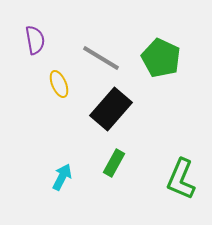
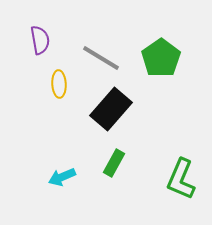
purple semicircle: moved 5 px right
green pentagon: rotated 12 degrees clockwise
yellow ellipse: rotated 20 degrees clockwise
cyan arrow: rotated 140 degrees counterclockwise
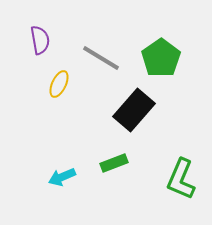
yellow ellipse: rotated 28 degrees clockwise
black rectangle: moved 23 px right, 1 px down
green rectangle: rotated 40 degrees clockwise
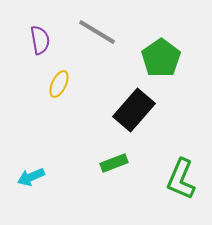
gray line: moved 4 px left, 26 px up
cyan arrow: moved 31 px left
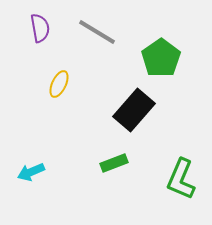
purple semicircle: moved 12 px up
cyan arrow: moved 5 px up
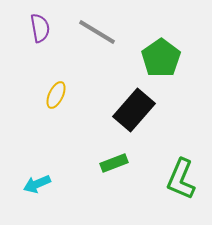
yellow ellipse: moved 3 px left, 11 px down
cyan arrow: moved 6 px right, 12 px down
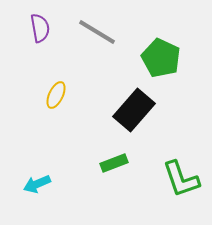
green pentagon: rotated 12 degrees counterclockwise
green L-shape: rotated 42 degrees counterclockwise
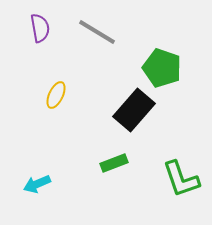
green pentagon: moved 1 px right, 10 px down; rotated 6 degrees counterclockwise
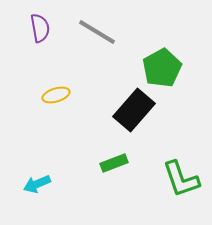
green pentagon: rotated 24 degrees clockwise
yellow ellipse: rotated 48 degrees clockwise
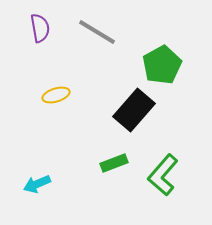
green pentagon: moved 3 px up
green L-shape: moved 18 px left, 4 px up; rotated 60 degrees clockwise
